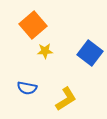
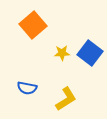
yellow star: moved 17 px right, 2 px down
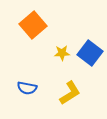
yellow L-shape: moved 4 px right, 6 px up
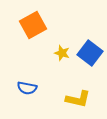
orange square: rotated 12 degrees clockwise
yellow star: rotated 21 degrees clockwise
yellow L-shape: moved 8 px right, 6 px down; rotated 45 degrees clockwise
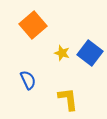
orange square: rotated 12 degrees counterclockwise
blue semicircle: moved 1 px right, 8 px up; rotated 126 degrees counterclockwise
yellow L-shape: moved 10 px left; rotated 110 degrees counterclockwise
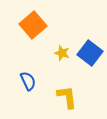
blue semicircle: moved 1 px down
yellow L-shape: moved 1 px left, 2 px up
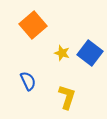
yellow L-shape: rotated 25 degrees clockwise
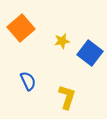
orange square: moved 12 px left, 3 px down
yellow star: moved 12 px up; rotated 28 degrees counterclockwise
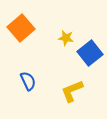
yellow star: moved 4 px right, 3 px up; rotated 21 degrees clockwise
blue square: rotated 15 degrees clockwise
yellow L-shape: moved 5 px right, 6 px up; rotated 130 degrees counterclockwise
